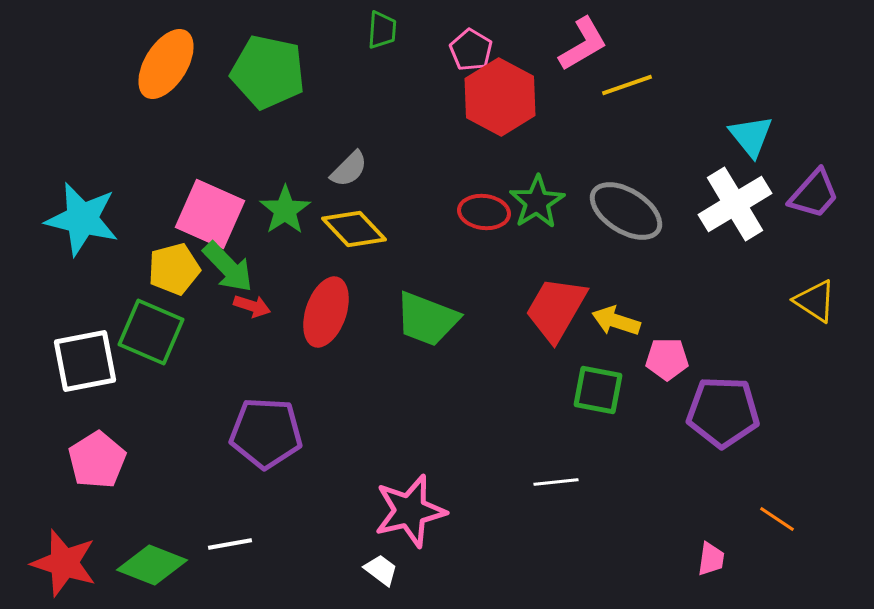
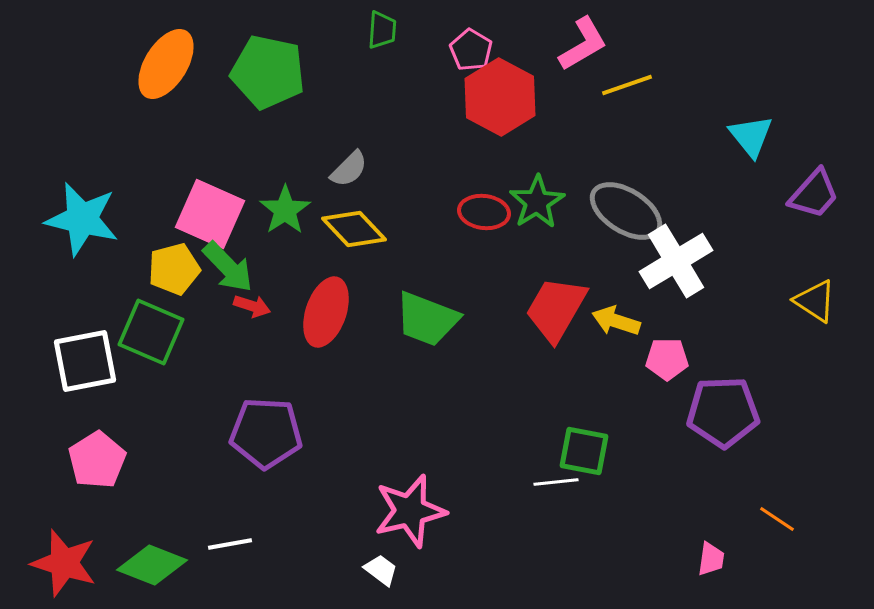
white cross at (735, 204): moved 59 px left, 57 px down
green square at (598, 390): moved 14 px left, 61 px down
purple pentagon at (723, 412): rotated 4 degrees counterclockwise
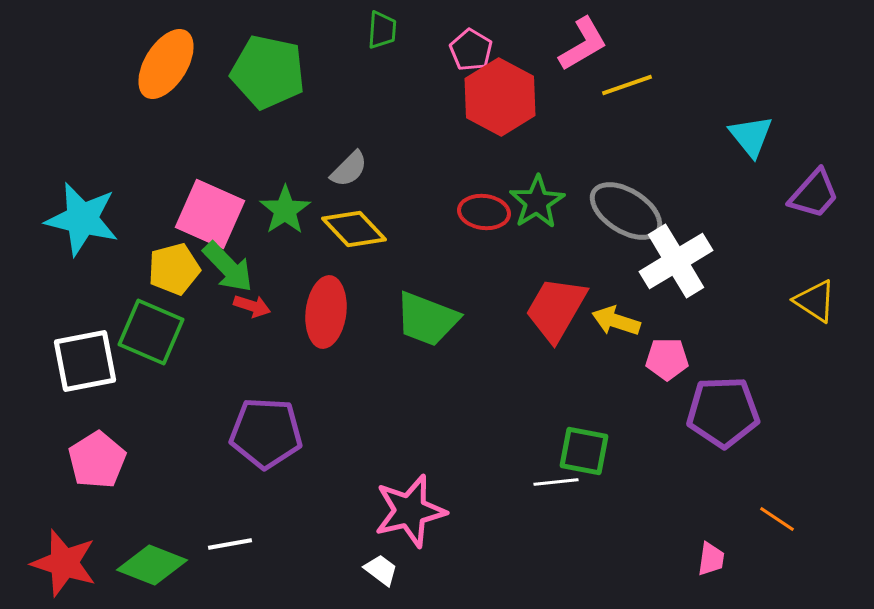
red ellipse at (326, 312): rotated 12 degrees counterclockwise
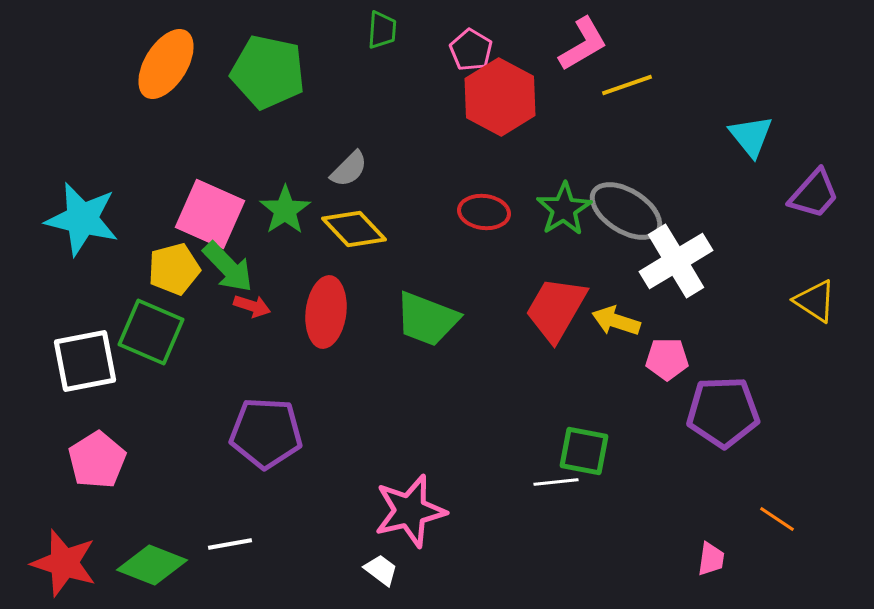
green star at (537, 202): moved 27 px right, 7 px down
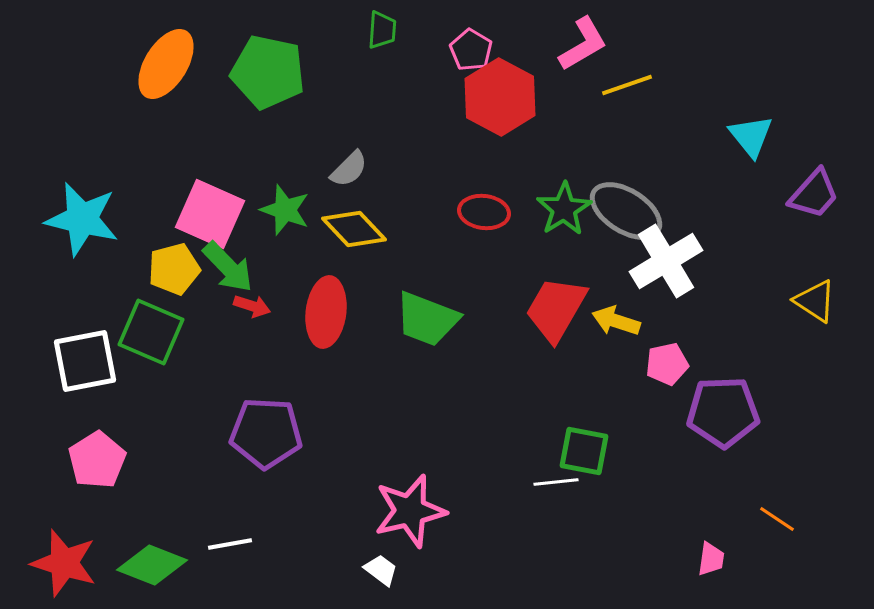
green star at (285, 210): rotated 18 degrees counterclockwise
white cross at (676, 261): moved 10 px left
pink pentagon at (667, 359): moved 5 px down; rotated 12 degrees counterclockwise
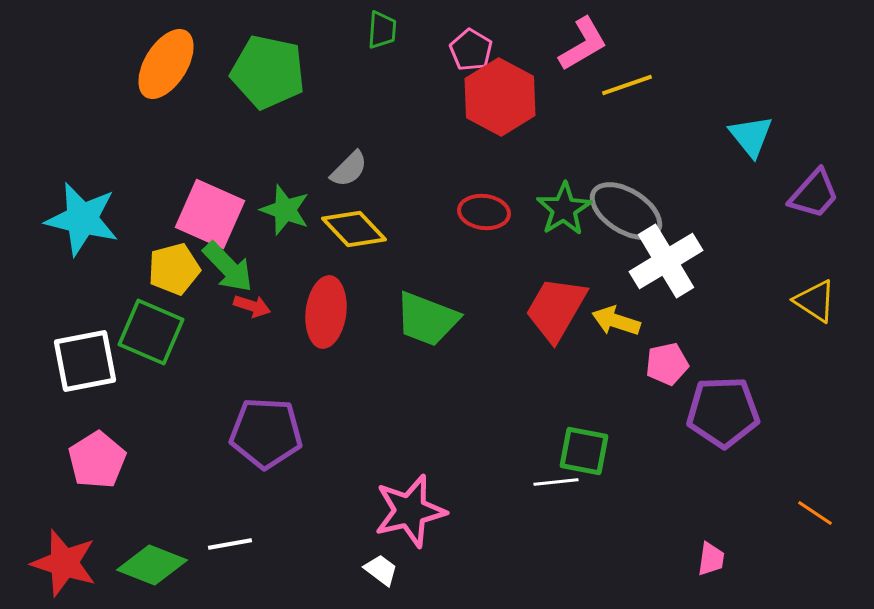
orange line at (777, 519): moved 38 px right, 6 px up
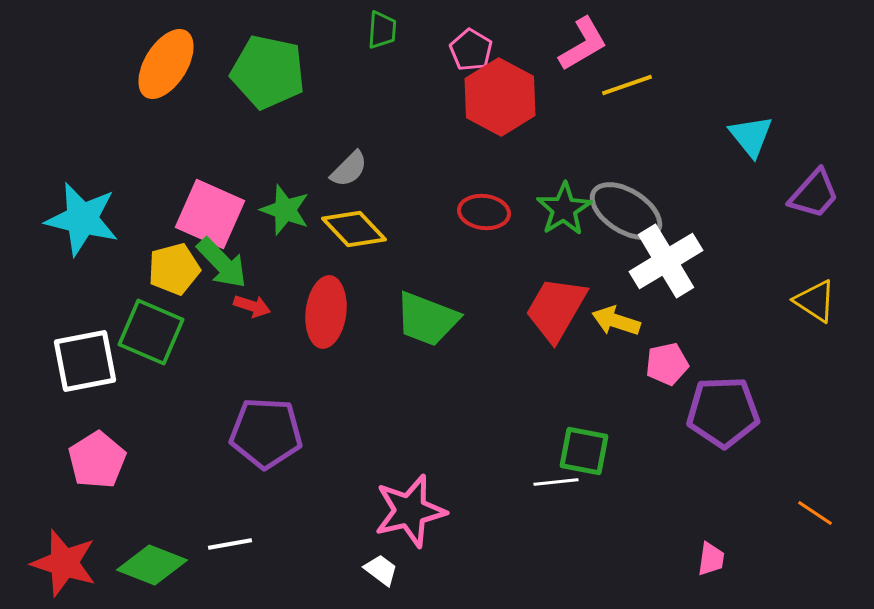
green arrow at (228, 267): moved 6 px left, 4 px up
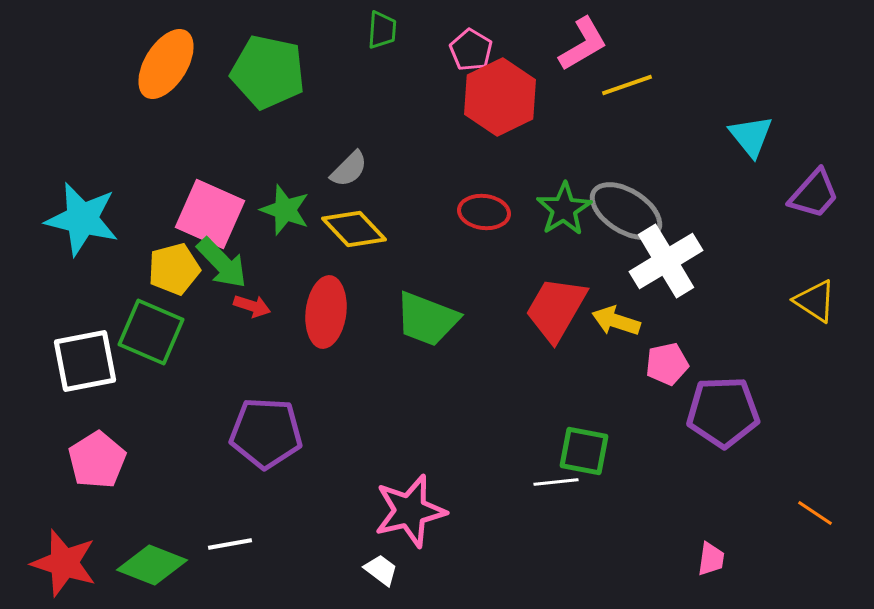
red hexagon at (500, 97): rotated 6 degrees clockwise
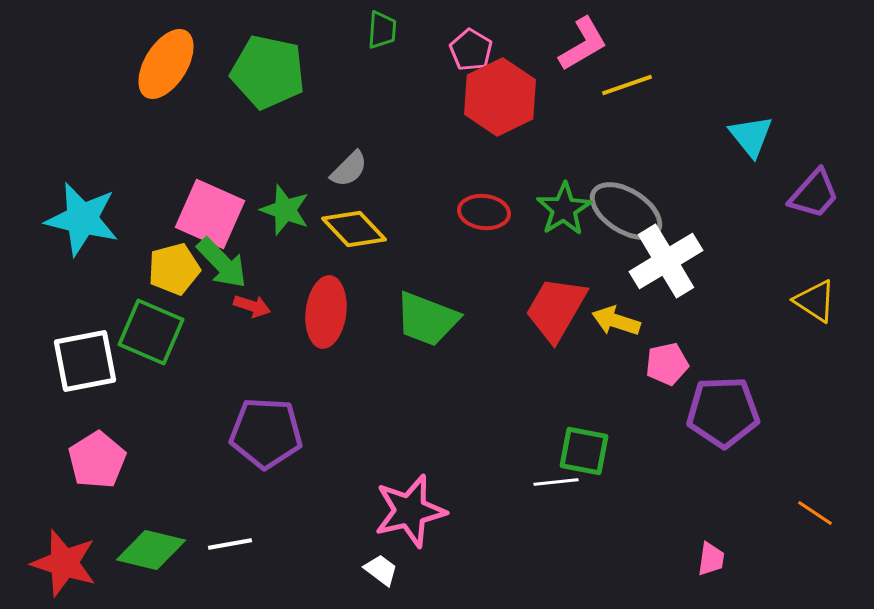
green diamond at (152, 565): moved 1 px left, 15 px up; rotated 8 degrees counterclockwise
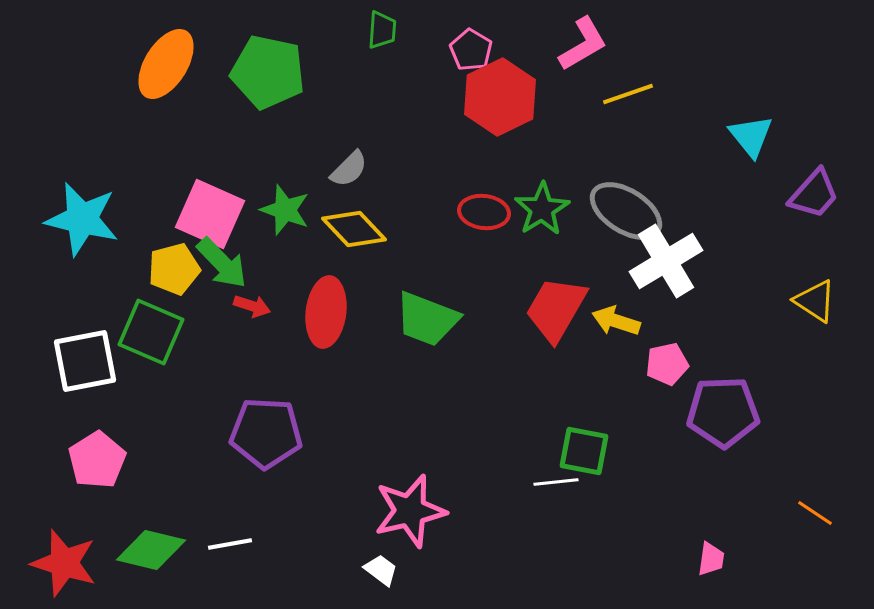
yellow line at (627, 85): moved 1 px right, 9 px down
green star at (564, 209): moved 22 px left
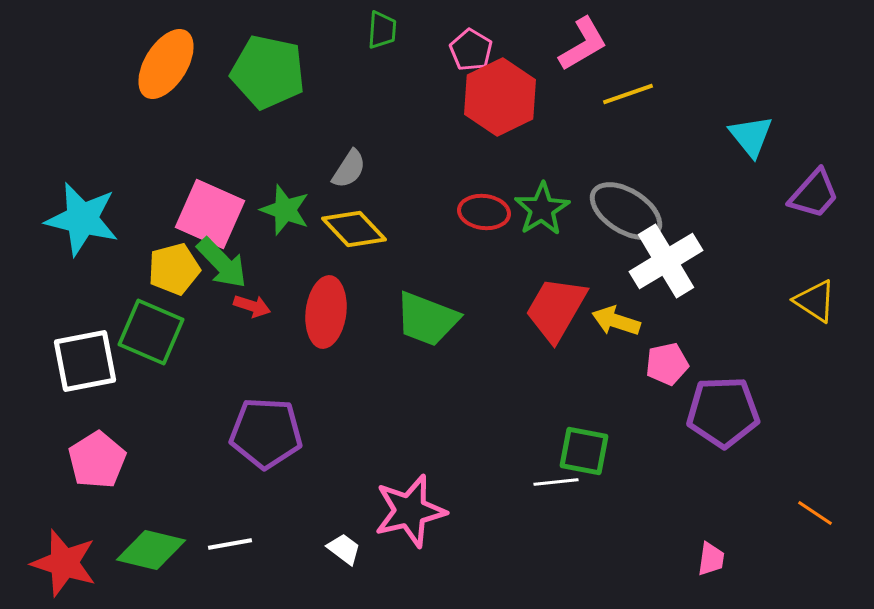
gray semicircle at (349, 169): rotated 12 degrees counterclockwise
white trapezoid at (381, 570): moved 37 px left, 21 px up
